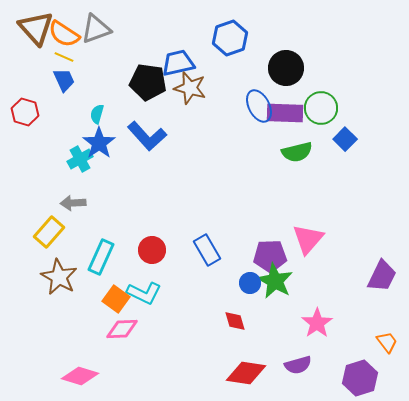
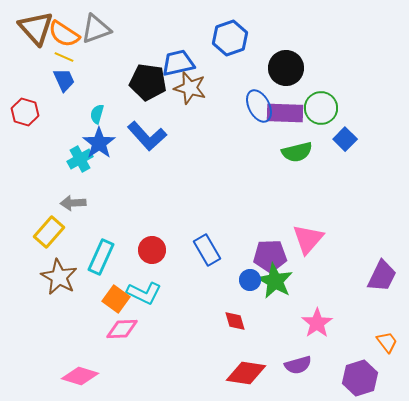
blue circle at (250, 283): moved 3 px up
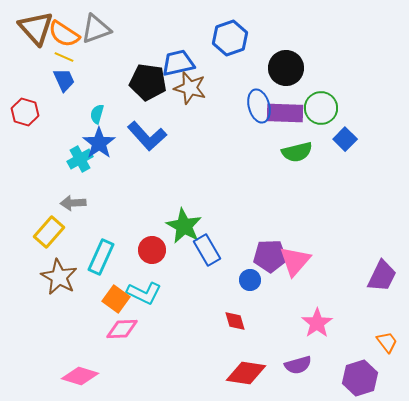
blue ellipse at (259, 106): rotated 12 degrees clockwise
pink triangle at (308, 239): moved 13 px left, 22 px down
green star at (275, 281): moved 91 px left, 55 px up
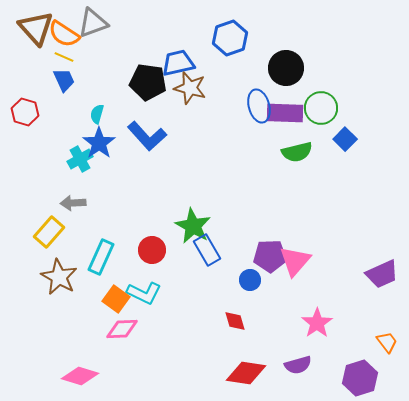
gray triangle at (96, 29): moved 3 px left, 6 px up
green star at (184, 226): moved 9 px right
purple trapezoid at (382, 276): moved 2 px up; rotated 40 degrees clockwise
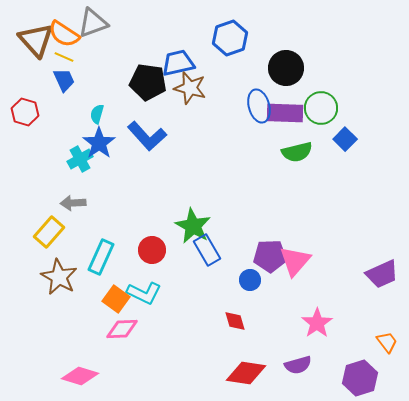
brown triangle at (36, 28): moved 12 px down
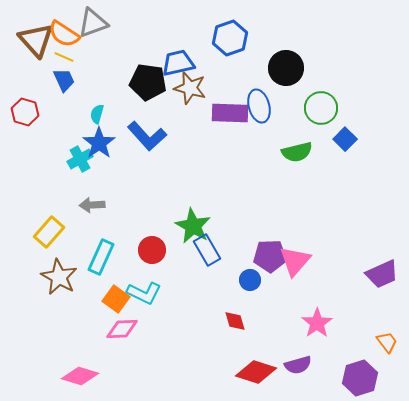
purple rectangle at (285, 113): moved 55 px left
gray arrow at (73, 203): moved 19 px right, 2 px down
red diamond at (246, 373): moved 10 px right, 1 px up; rotated 9 degrees clockwise
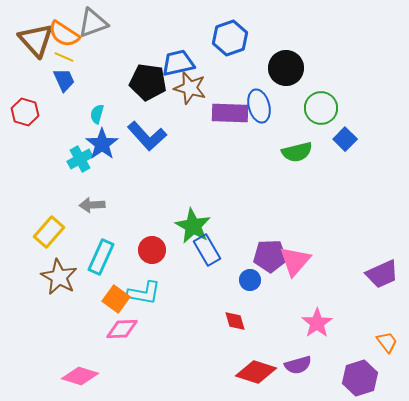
blue star at (99, 143): moved 3 px right, 1 px down
cyan L-shape at (144, 293): rotated 16 degrees counterclockwise
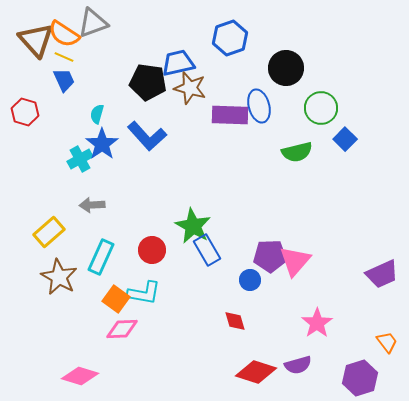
purple rectangle at (230, 113): moved 2 px down
yellow rectangle at (49, 232): rotated 8 degrees clockwise
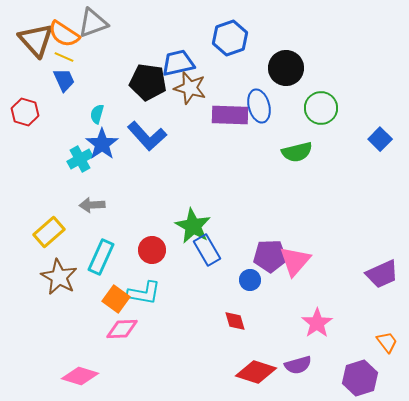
blue square at (345, 139): moved 35 px right
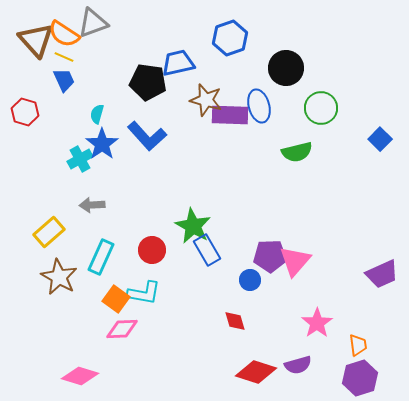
brown star at (190, 88): moved 16 px right, 12 px down
orange trapezoid at (387, 342): moved 29 px left, 3 px down; rotated 30 degrees clockwise
